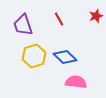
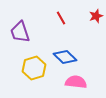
red line: moved 2 px right, 1 px up
purple trapezoid: moved 3 px left, 7 px down
yellow hexagon: moved 12 px down
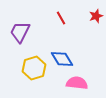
purple trapezoid: rotated 45 degrees clockwise
blue diamond: moved 3 px left, 2 px down; rotated 15 degrees clockwise
pink semicircle: moved 1 px right, 1 px down
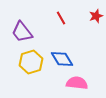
purple trapezoid: moved 2 px right; rotated 65 degrees counterclockwise
yellow hexagon: moved 3 px left, 6 px up
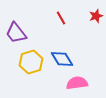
purple trapezoid: moved 6 px left, 1 px down
pink semicircle: rotated 15 degrees counterclockwise
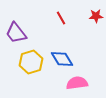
red star: rotated 16 degrees clockwise
